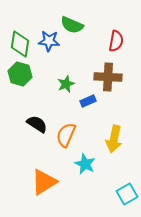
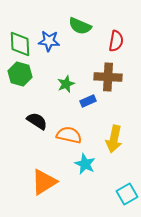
green semicircle: moved 8 px right, 1 px down
green diamond: rotated 12 degrees counterclockwise
black semicircle: moved 3 px up
orange semicircle: moved 3 px right; rotated 80 degrees clockwise
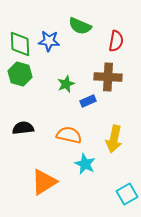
black semicircle: moved 14 px left, 7 px down; rotated 40 degrees counterclockwise
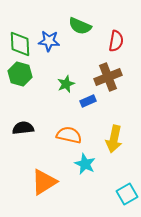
brown cross: rotated 24 degrees counterclockwise
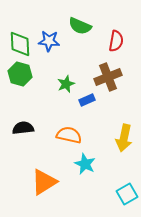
blue rectangle: moved 1 px left, 1 px up
yellow arrow: moved 10 px right, 1 px up
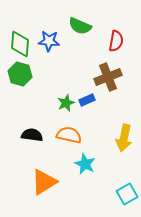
green diamond: rotated 8 degrees clockwise
green star: moved 19 px down
black semicircle: moved 9 px right, 7 px down; rotated 15 degrees clockwise
